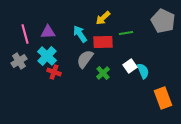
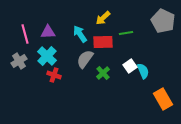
red cross: moved 3 px down
orange rectangle: moved 1 px down; rotated 10 degrees counterclockwise
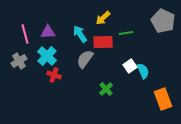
green cross: moved 3 px right, 16 px down
orange rectangle: rotated 10 degrees clockwise
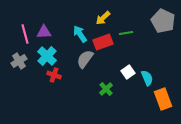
purple triangle: moved 4 px left
red rectangle: rotated 18 degrees counterclockwise
white square: moved 2 px left, 6 px down
cyan semicircle: moved 4 px right, 7 px down
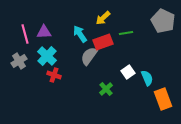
gray semicircle: moved 4 px right, 3 px up
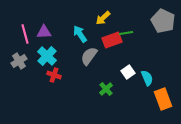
red rectangle: moved 9 px right, 2 px up
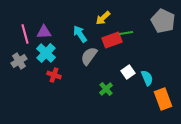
cyan cross: moved 1 px left, 3 px up
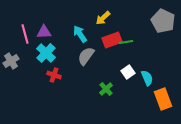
green line: moved 9 px down
gray semicircle: moved 3 px left
gray cross: moved 8 px left
